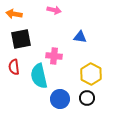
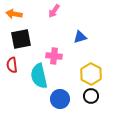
pink arrow: moved 1 px down; rotated 112 degrees clockwise
blue triangle: rotated 24 degrees counterclockwise
red semicircle: moved 2 px left, 2 px up
black circle: moved 4 px right, 2 px up
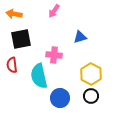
pink cross: moved 1 px up
blue circle: moved 1 px up
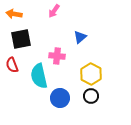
blue triangle: rotated 24 degrees counterclockwise
pink cross: moved 3 px right, 1 px down
red semicircle: rotated 14 degrees counterclockwise
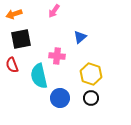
orange arrow: rotated 28 degrees counterclockwise
yellow hexagon: rotated 10 degrees counterclockwise
black circle: moved 2 px down
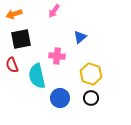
cyan semicircle: moved 2 px left
